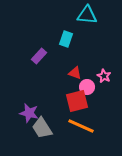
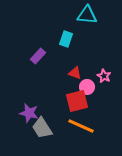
purple rectangle: moved 1 px left
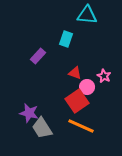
red square: rotated 20 degrees counterclockwise
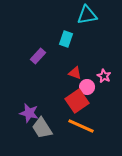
cyan triangle: rotated 15 degrees counterclockwise
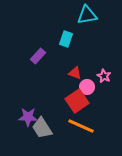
purple star: moved 1 px left, 4 px down; rotated 12 degrees counterclockwise
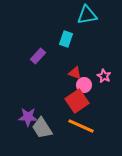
pink circle: moved 3 px left, 2 px up
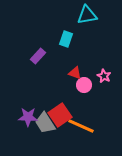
red square: moved 17 px left, 14 px down
gray trapezoid: moved 3 px right, 5 px up
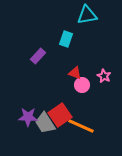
pink circle: moved 2 px left
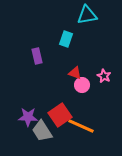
purple rectangle: moved 1 px left; rotated 56 degrees counterclockwise
gray trapezoid: moved 3 px left, 8 px down
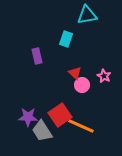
red triangle: rotated 24 degrees clockwise
